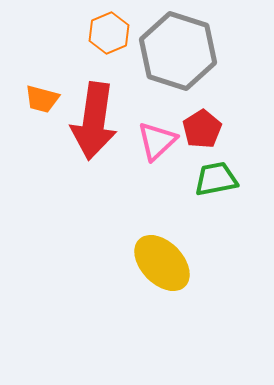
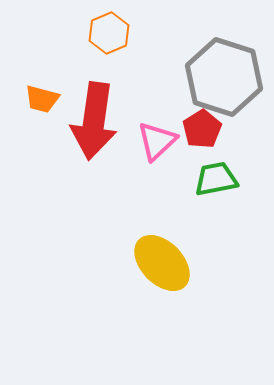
gray hexagon: moved 46 px right, 26 px down
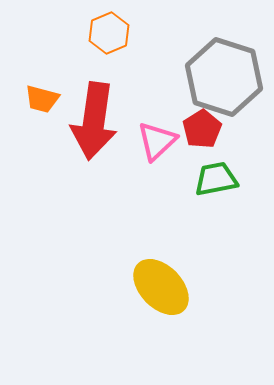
yellow ellipse: moved 1 px left, 24 px down
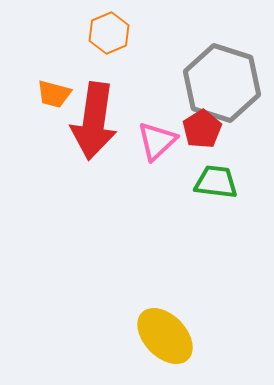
gray hexagon: moved 2 px left, 6 px down
orange trapezoid: moved 12 px right, 5 px up
green trapezoid: moved 3 px down; rotated 18 degrees clockwise
yellow ellipse: moved 4 px right, 49 px down
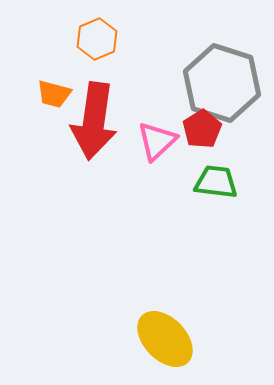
orange hexagon: moved 12 px left, 6 px down
yellow ellipse: moved 3 px down
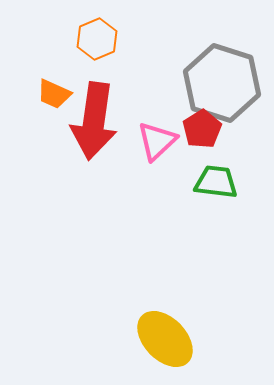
orange trapezoid: rotated 9 degrees clockwise
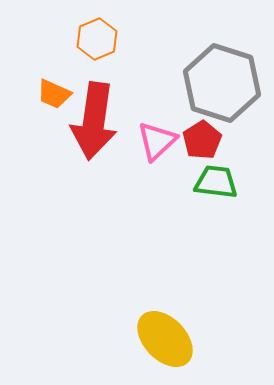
red pentagon: moved 11 px down
